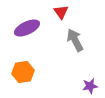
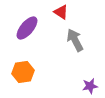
red triangle: rotated 21 degrees counterclockwise
purple ellipse: rotated 25 degrees counterclockwise
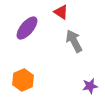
gray arrow: moved 1 px left, 1 px down
orange hexagon: moved 8 px down; rotated 15 degrees counterclockwise
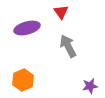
red triangle: rotated 21 degrees clockwise
purple ellipse: rotated 35 degrees clockwise
gray arrow: moved 6 px left, 5 px down
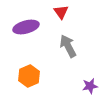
purple ellipse: moved 1 px left, 1 px up
orange hexagon: moved 6 px right, 4 px up
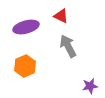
red triangle: moved 4 px down; rotated 28 degrees counterclockwise
orange hexagon: moved 4 px left, 10 px up
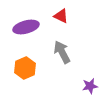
gray arrow: moved 6 px left, 6 px down
orange hexagon: moved 2 px down
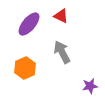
purple ellipse: moved 3 px right, 3 px up; rotated 35 degrees counterclockwise
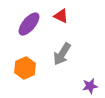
gray arrow: moved 2 px down; rotated 120 degrees counterclockwise
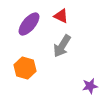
gray arrow: moved 8 px up
orange hexagon: rotated 20 degrees counterclockwise
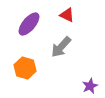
red triangle: moved 6 px right, 1 px up
gray arrow: moved 1 px left, 1 px down; rotated 10 degrees clockwise
purple star: rotated 14 degrees counterclockwise
